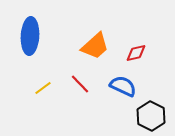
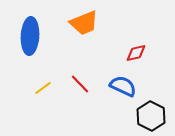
orange trapezoid: moved 11 px left, 23 px up; rotated 20 degrees clockwise
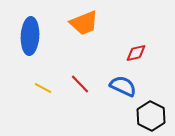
yellow line: rotated 66 degrees clockwise
